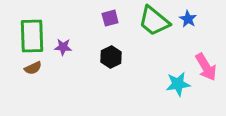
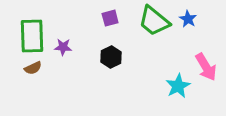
cyan star: moved 2 px down; rotated 20 degrees counterclockwise
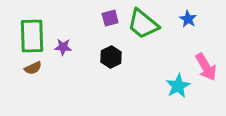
green trapezoid: moved 11 px left, 3 px down
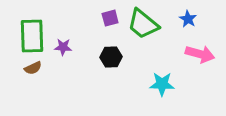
black hexagon: rotated 25 degrees clockwise
pink arrow: moved 6 px left, 13 px up; rotated 44 degrees counterclockwise
cyan star: moved 16 px left, 2 px up; rotated 30 degrees clockwise
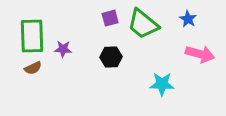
purple star: moved 2 px down
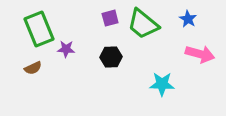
green rectangle: moved 7 px right, 7 px up; rotated 20 degrees counterclockwise
purple star: moved 3 px right
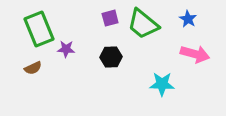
pink arrow: moved 5 px left
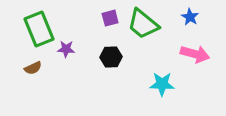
blue star: moved 2 px right, 2 px up
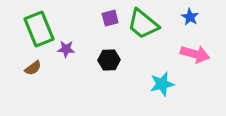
black hexagon: moved 2 px left, 3 px down
brown semicircle: rotated 12 degrees counterclockwise
cyan star: rotated 15 degrees counterclockwise
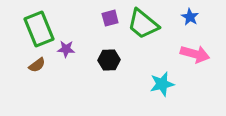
brown semicircle: moved 4 px right, 3 px up
